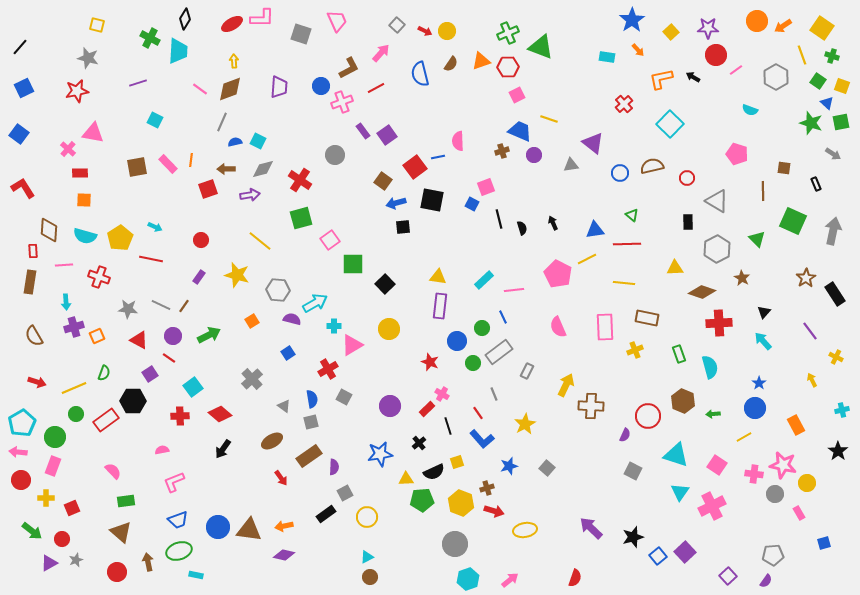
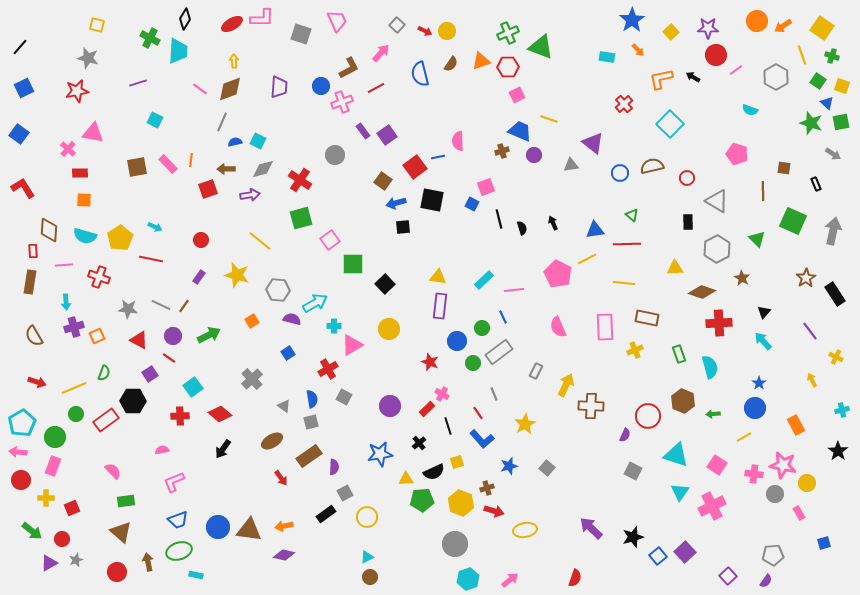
gray rectangle at (527, 371): moved 9 px right
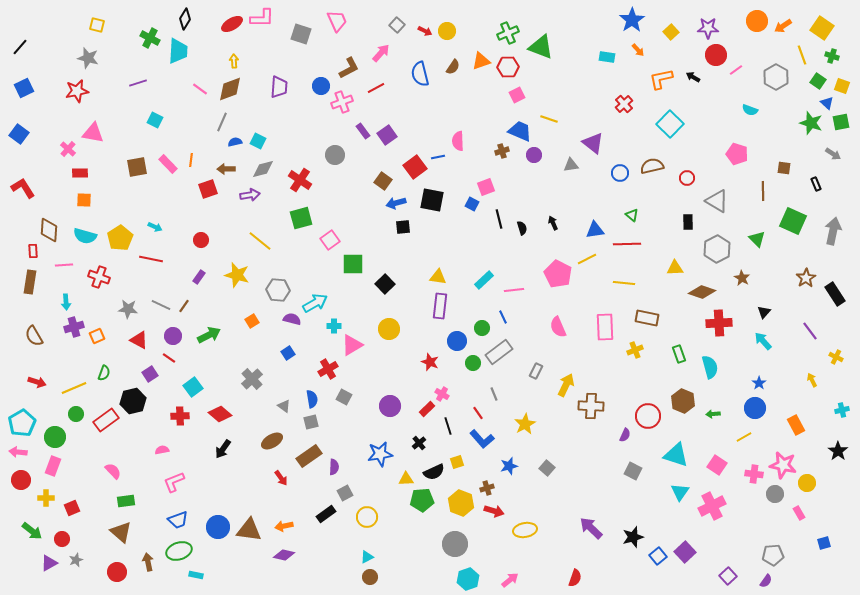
brown semicircle at (451, 64): moved 2 px right, 3 px down
black hexagon at (133, 401): rotated 15 degrees counterclockwise
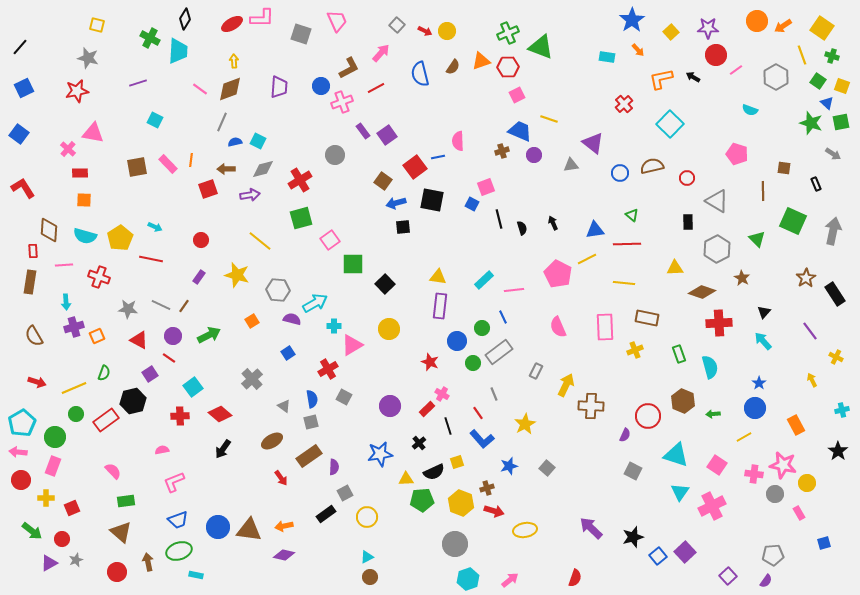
red cross at (300, 180): rotated 25 degrees clockwise
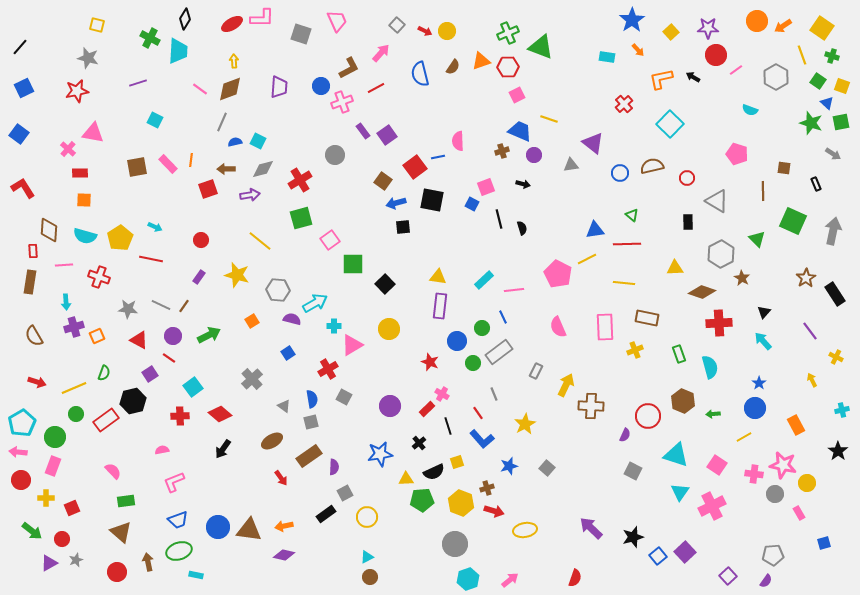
black arrow at (553, 223): moved 30 px left, 39 px up; rotated 128 degrees clockwise
gray hexagon at (717, 249): moved 4 px right, 5 px down
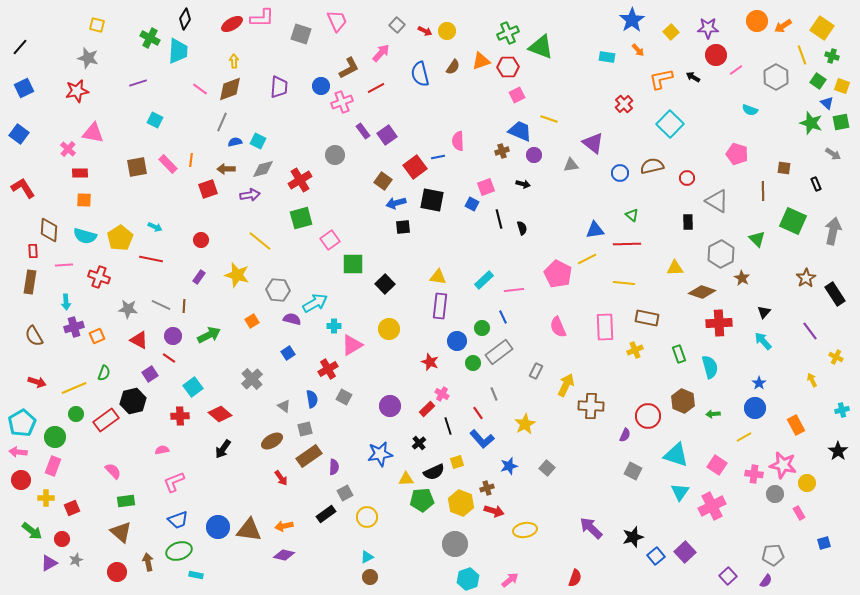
brown line at (184, 306): rotated 32 degrees counterclockwise
gray square at (311, 422): moved 6 px left, 7 px down
blue square at (658, 556): moved 2 px left
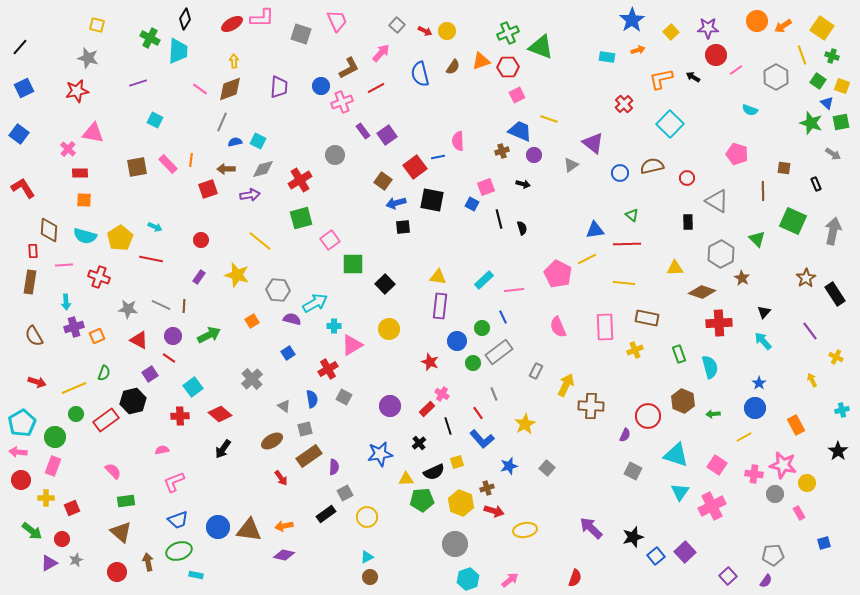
orange arrow at (638, 50): rotated 64 degrees counterclockwise
gray triangle at (571, 165): rotated 28 degrees counterclockwise
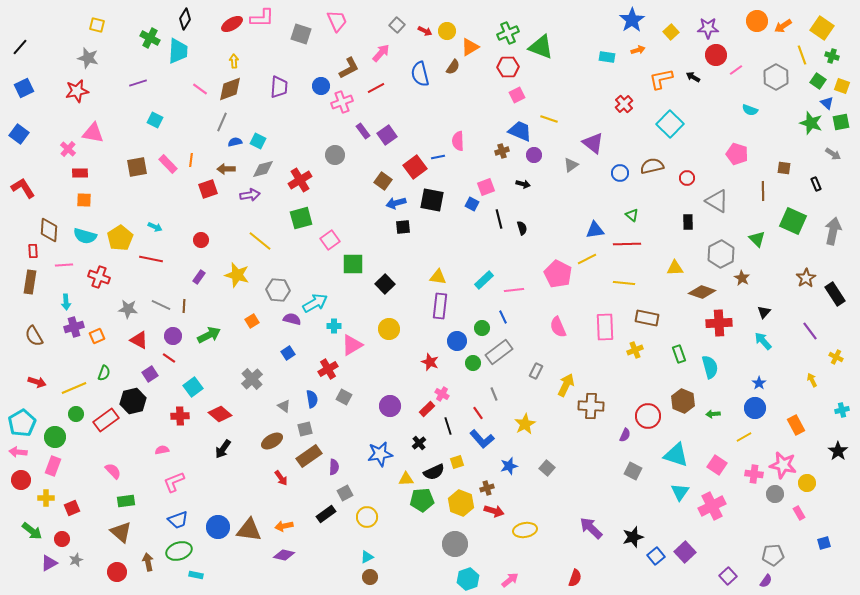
orange triangle at (481, 61): moved 11 px left, 14 px up; rotated 12 degrees counterclockwise
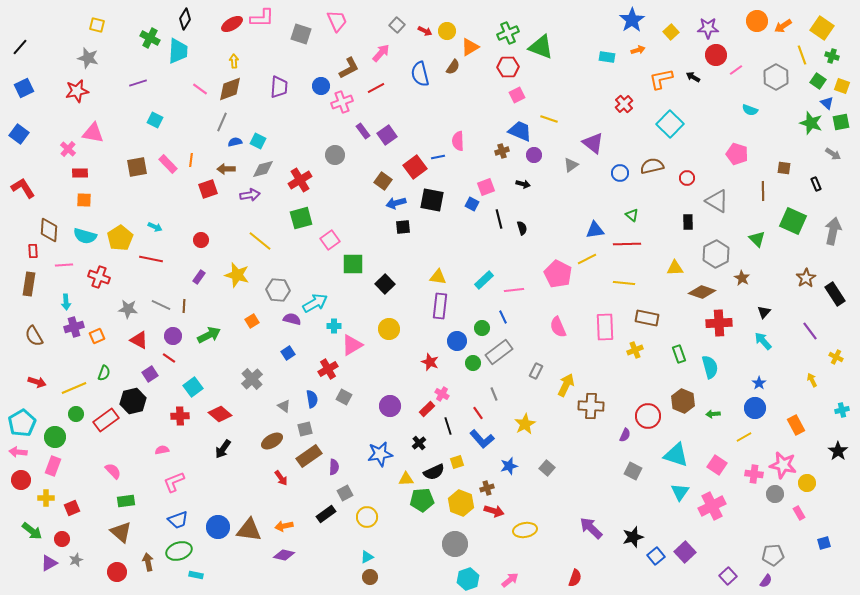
gray hexagon at (721, 254): moved 5 px left
brown rectangle at (30, 282): moved 1 px left, 2 px down
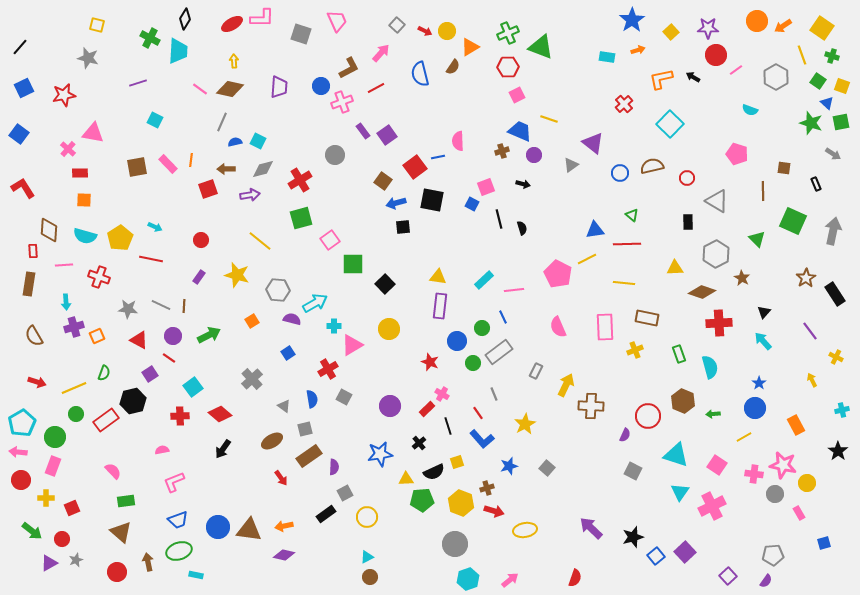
brown diamond at (230, 89): rotated 32 degrees clockwise
red star at (77, 91): moved 13 px left, 4 px down
